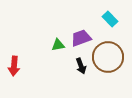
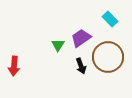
purple trapezoid: rotated 15 degrees counterclockwise
green triangle: rotated 48 degrees counterclockwise
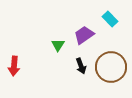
purple trapezoid: moved 3 px right, 3 px up
brown circle: moved 3 px right, 10 px down
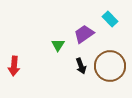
purple trapezoid: moved 1 px up
brown circle: moved 1 px left, 1 px up
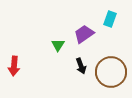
cyan rectangle: rotated 63 degrees clockwise
brown circle: moved 1 px right, 6 px down
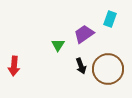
brown circle: moved 3 px left, 3 px up
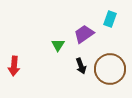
brown circle: moved 2 px right
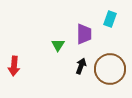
purple trapezoid: rotated 125 degrees clockwise
black arrow: rotated 140 degrees counterclockwise
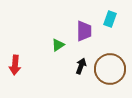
purple trapezoid: moved 3 px up
green triangle: rotated 24 degrees clockwise
red arrow: moved 1 px right, 1 px up
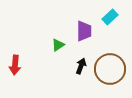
cyan rectangle: moved 2 px up; rotated 28 degrees clockwise
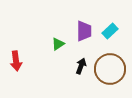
cyan rectangle: moved 14 px down
green triangle: moved 1 px up
red arrow: moved 1 px right, 4 px up; rotated 12 degrees counterclockwise
